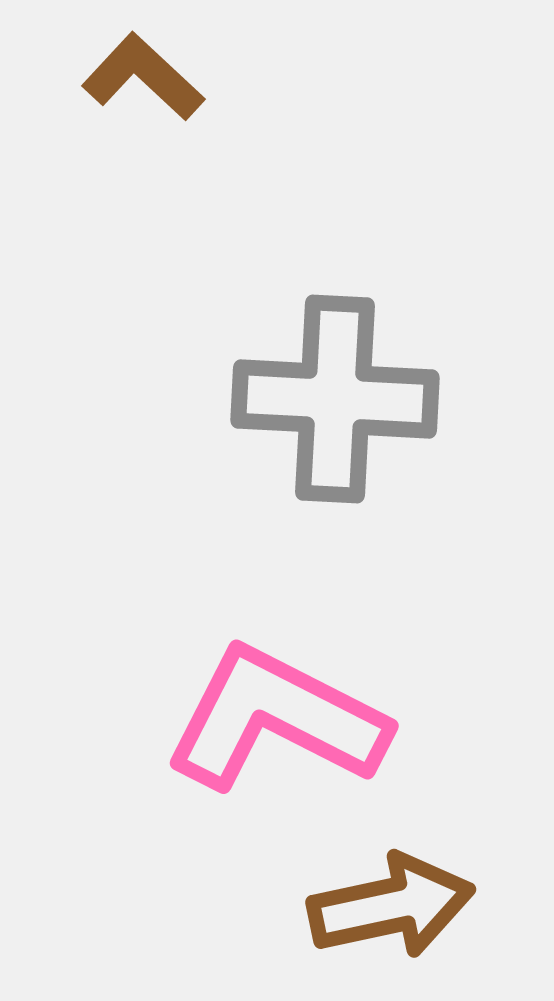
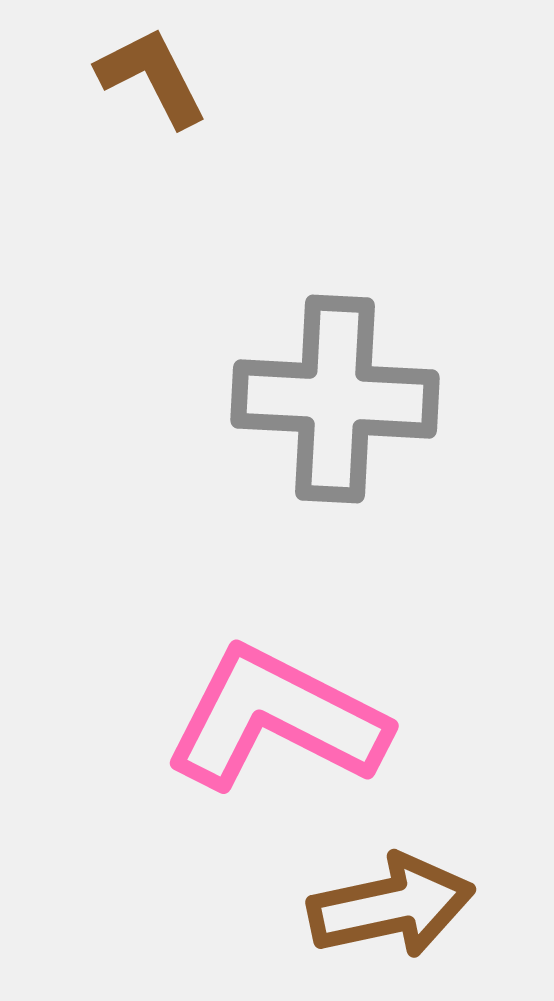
brown L-shape: moved 9 px right; rotated 20 degrees clockwise
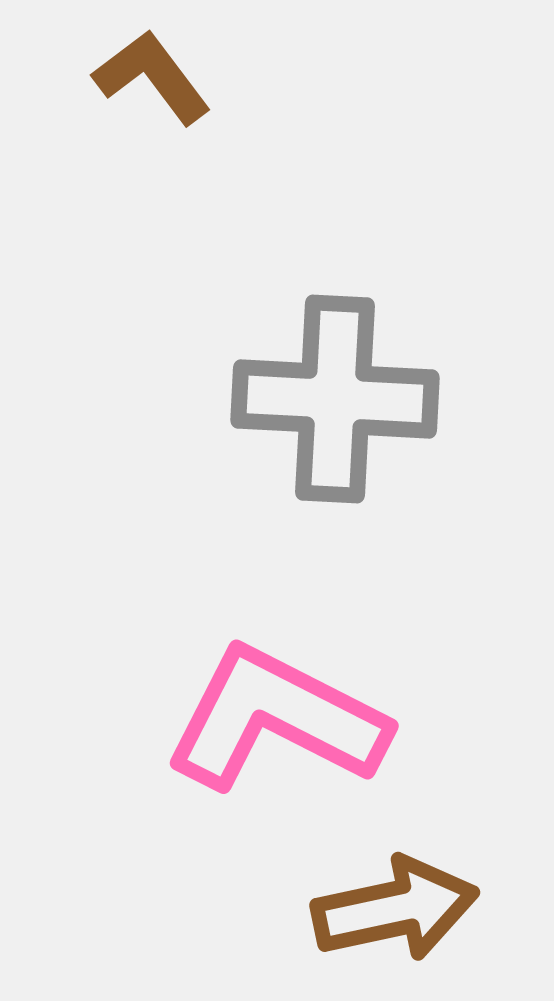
brown L-shape: rotated 10 degrees counterclockwise
brown arrow: moved 4 px right, 3 px down
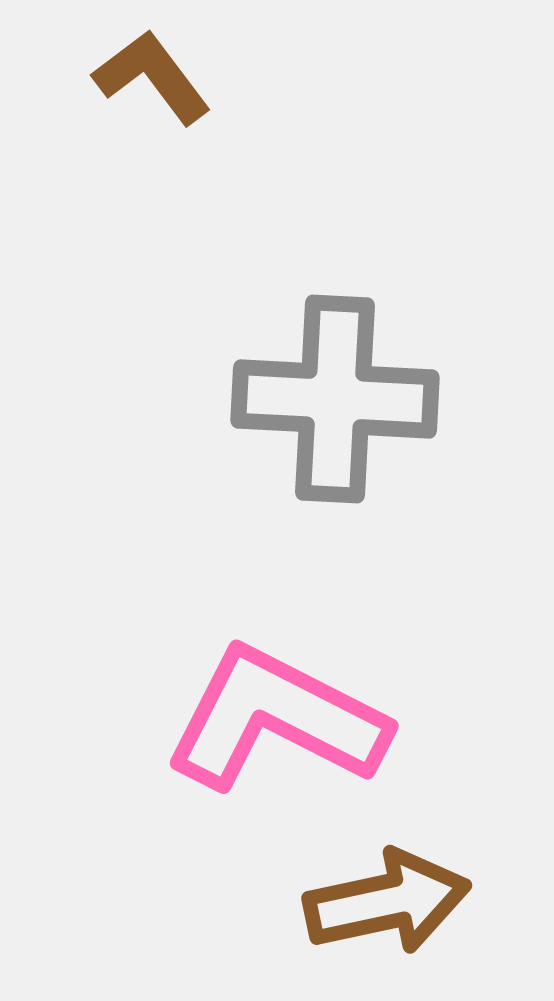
brown arrow: moved 8 px left, 7 px up
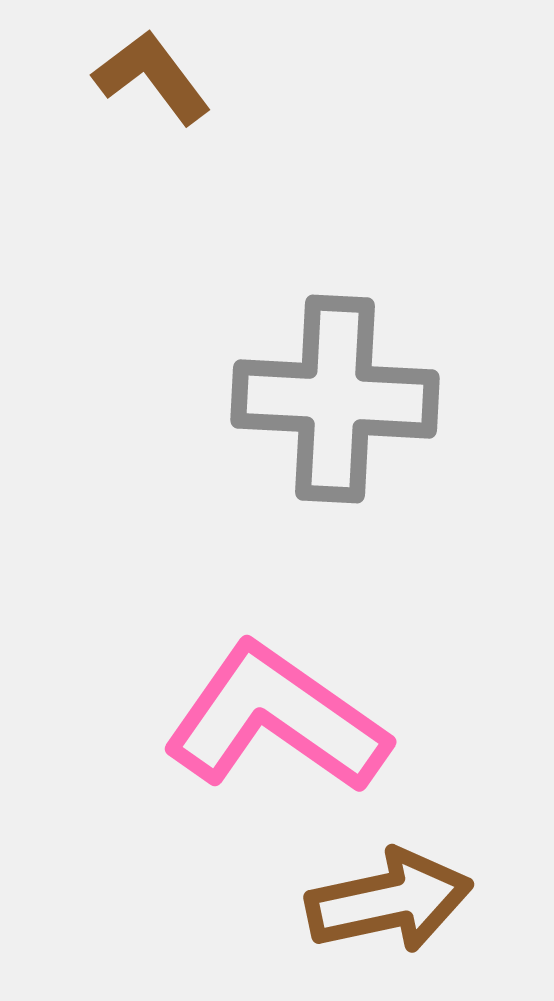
pink L-shape: rotated 8 degrees clockwise
brown arrow: moved 2 px right, 1 px up
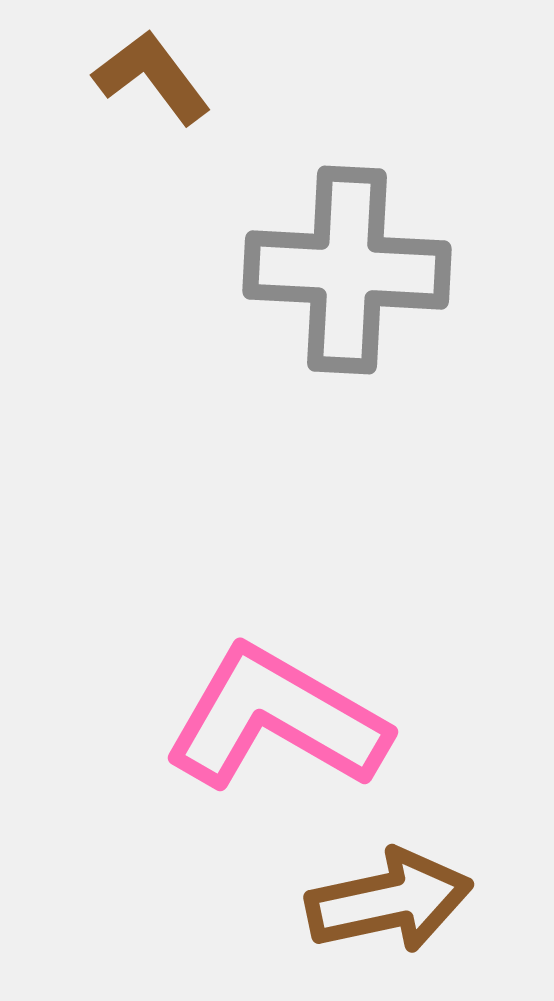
gray cross: moved 12 px right, 129 px up
pink L-shape: rotated 5 degrees counterclockwise
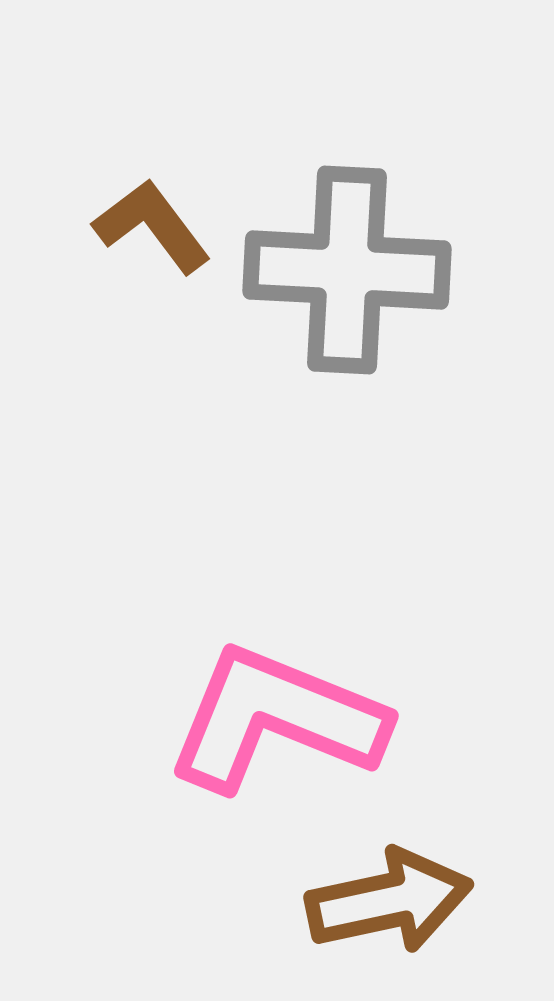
brown L-shape: moved 149 px down
pink L-shape: rotated 8 degrees counterclockwise
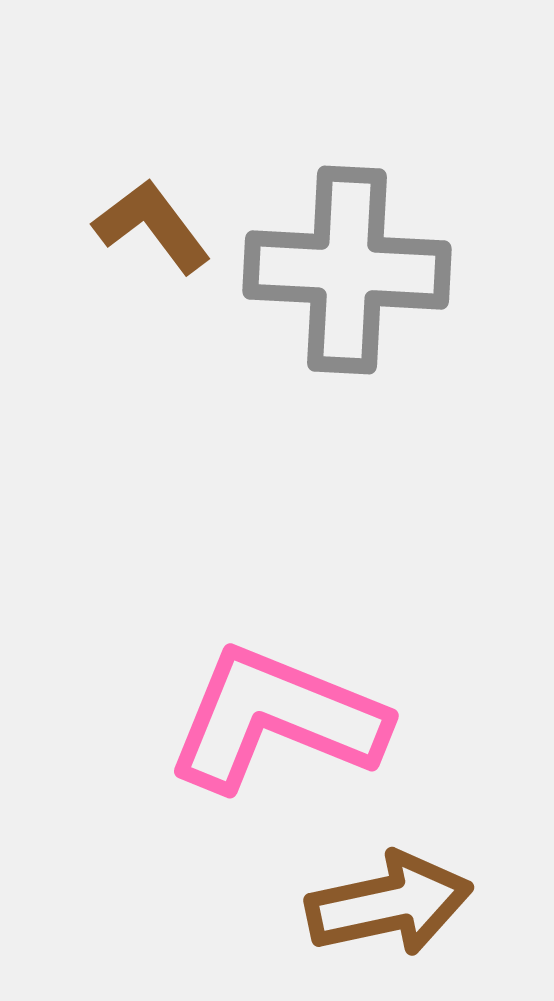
brown arrow: moved 3 px down
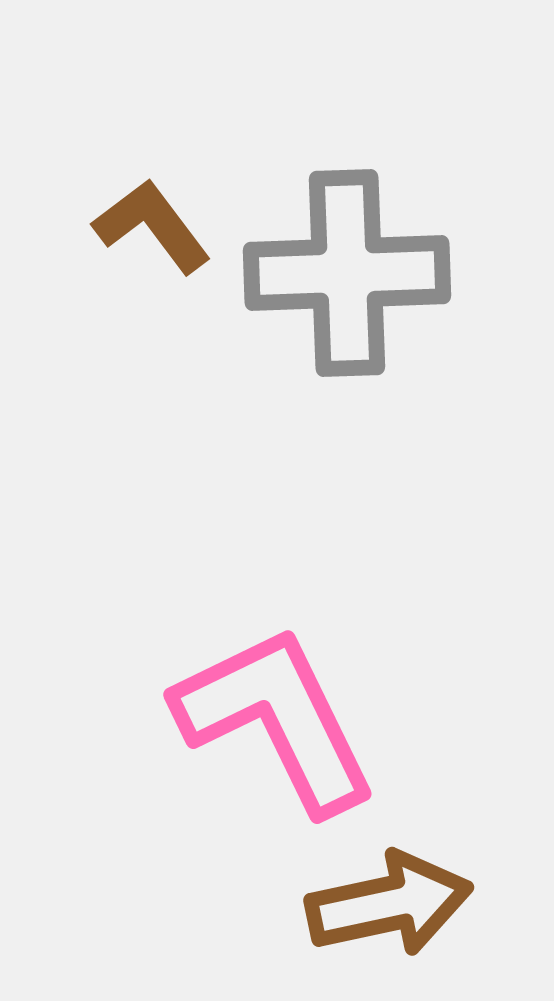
gray cross: moved 3 px down; rotated 5 degrees counterclockwise
pink L-shape: rotated 42 degrees clockwise
